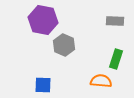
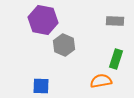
orange semicircle: rotated 15 degrees counterclockwise
blue square: moved 2 px left, 1 px down
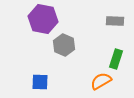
purple hexagon: moved 1 px up
orange semicircle: rotated 20 degrees counterclockwise
blue square: moved 1 px left, 4 px up
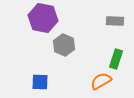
purple hexagon: moved 1 px up
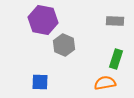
purple hexagon: moved 2 px down
orange semicircle: moved 4 px right, 2 px down; rotated 20 degrees clockwise
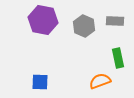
gray hexagon: moved 20 px right, 19 px up
green rectangle: moved 2 px right, 1 px up; rotated 30 degrees counterclockwise
orange semicircle: moved 5 px left, 2 px up; rotated 10 degrees counterclockwise
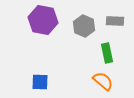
green rectangle: moved 11 px left, 5 px up
orange semicircle: moved 3 px right; rotated 60 degrees clockwise
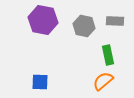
gray hexagon: rotated 10 degrees counterclockwise
green rectangle: moved 1 px right, 2 px down
orange semicircle: rotated 80 degrees counterclockwise
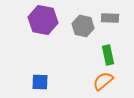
gray rectangle: moved 5 px left, 3 px up
gray hexagon: moved 1 px left
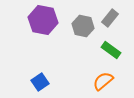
gray rectangle: rotated 54 degrees counterclockwise
green rectangle: moved 3 px right, 5 px up; rotated 42 degrees counterclockwise
blue square: rotated 36 degrees counterclockwise
